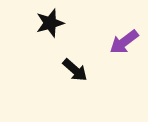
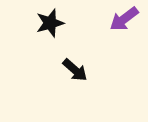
purple arrow: moved 23 px up
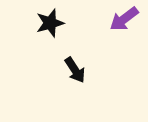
black arrow: rotated 16 degrees clockwise
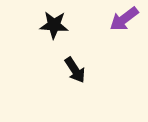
black star: moved 4 px right, 2 px down; rotated 20 degrees clockwise
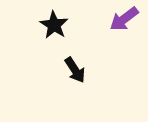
black star: rotated 28 degrees clockwise
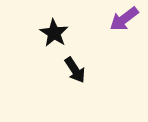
black star: moved 8 px down
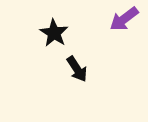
black arrow: moved 2 px right, 1 px up
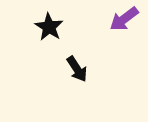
black star: moved 5 px left, 6 px up
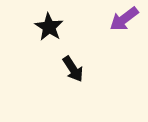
black arrow: moved 4 px left
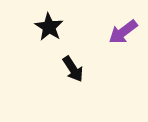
purple arrow: moved 1 px left, 13 px down
